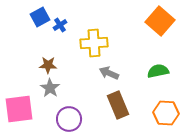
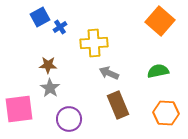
blue cross: moved 2 px down
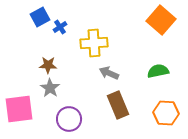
orange square: moved 1 px right, 1 px up
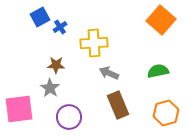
brown star: moved 8 px right
orange hexagon: rotated 20 degrees counterclockwise
purple circle: moved 2 px up
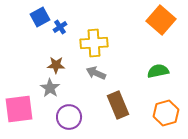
gray arrow: moved 13 px left
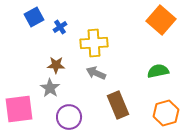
blue square: moved 6 px left
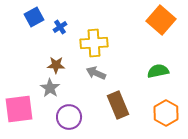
orange hexagon: rotated 15 degrees counterclockwise
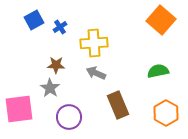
blue square: moved 3 px down
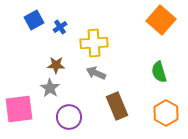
green semicircle: moved 1 px right, 1 px down; rotated 95 degrees counterclockwise
brown rectangle: moved 1 px left, 1 px down
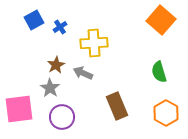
brown star: rotated 30 degrees counterclockwise
gray arrow: moved 13 px left
purple circle: moved 7 px left
